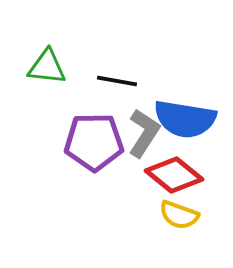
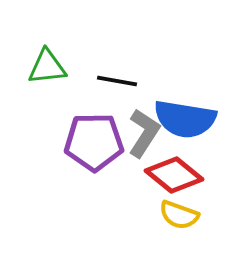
green triangle: rotated 12 degrees counterclockwise
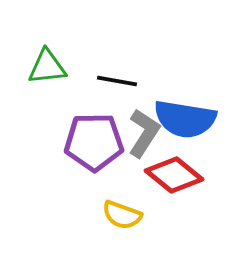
yellow semicircle: moved 57 px left
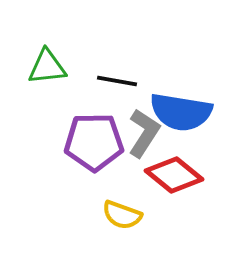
blue semicircle: moved 4 px left, 7 px up
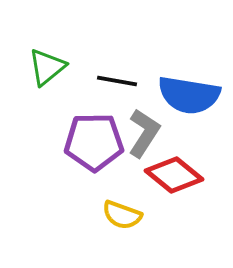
green triangle: rotated 33 degrees counterclockwise
blue semicircle: moved 8 px right, 17 px up
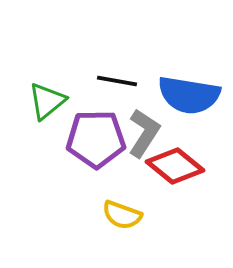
green triangle: moved 34 px down
purple pentagon: moved 2 px right, 3 px up
red diamond: moved 1 px right, 9 px up
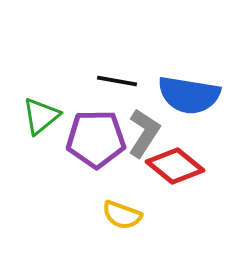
green triangle: moved 6 px left, 15 px down
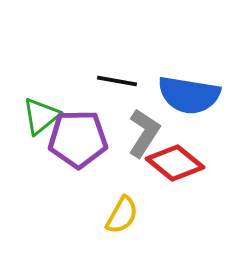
purple pentagon: moved 18 px left
red diamond: moved 3 px up
yellow semicircle: rotated 81 degrees counterclockwise
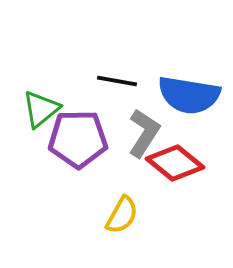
green triangle: moved 7 px up
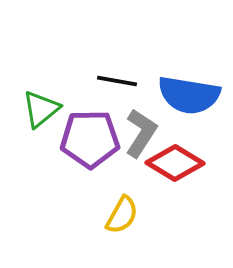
gray L-shape: moved 3 px left
purple pentagon: moved 12 px right
red diamond: rotated 8 degrees counterclockwise
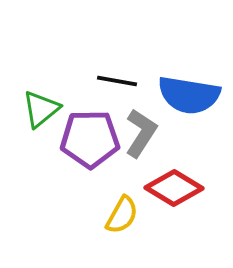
red diamond: moved 1 px left, 25 px down
